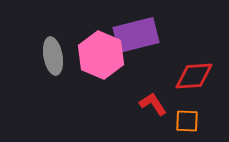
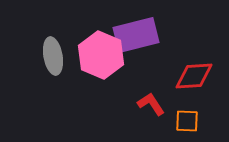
red L-shape: moved 2 px left
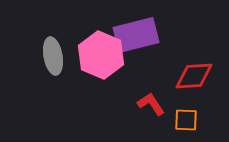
orange square: moved 1 px left, 1 px up
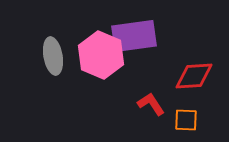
purple rectangle: moved 2 px left, 1 px down; rotated 6 degrees clockwise
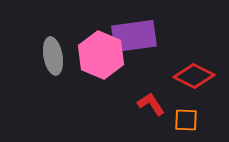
red diamond: rotated 30 degrees clockwise
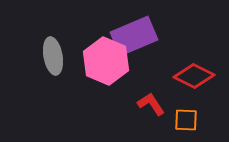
purple rectangle: rotated 15 degrees counterclockwise
pink hexagon: moved 5 px right, 6 px down
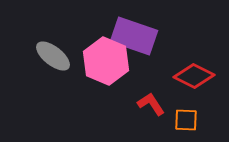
purple rectangle: rotated 42 degrees clockwise
gray ellipse: rotated 42 degrees counterclockwise
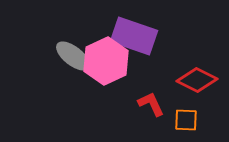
gray ellipse: moved 20 px right
pink hexagon: rotated 12 degrees clockwise
red diamond: moved 3 px right, 4 px down
red L-shape: rotated 8 degrees clockwise
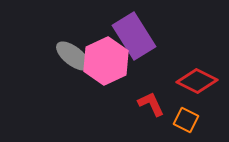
purple rectangle: rotated 39 degrees clockwise
red diamond: moved 1 px down
orange square: rotated 25 degrees clockwise
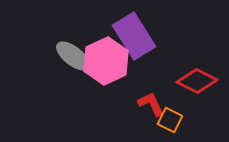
orange square: moved 16 px left
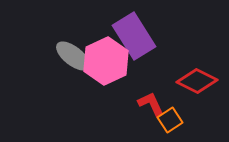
orange square: rotated 30 degrees clockwise
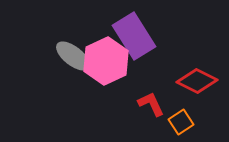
orange square: moved 11 px right, 2 px down
